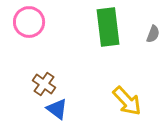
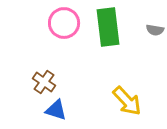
pink circle: moved 35 px right, 1 px down
gray semicircle: moved 2 px right, 4 px up; rotated 78 degrees clockwise
brown cross: moved 2 px up
blue triangle: moved 1 px left, 1 px down; rotated 20 degrees counterclockwise
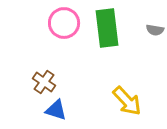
green rectangle: moved 1 px left, 1 px down
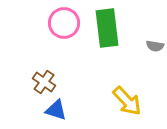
gray semicircle: moved 16 px down
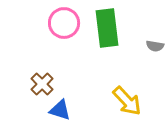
brown cross: moved 2 px left, 2 px down; rotated 10 degrees clockwise
blue triangle: moved 4 px right
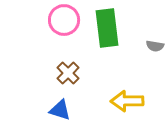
pink circle: moved 3 px up
brown cross: moved 26 px right, 11 px up
yellow arrow: rotated 132 degrees clockwise
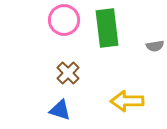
gray semicircle: rotated 18 degrees counterclockwise
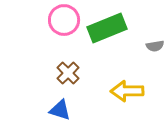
green rectangle: rotated 75 degrees clockwise
yellow arrow: moved 10 px up
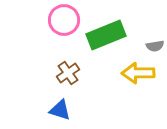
green rectangle: moved 1 px left, 7 px down
brown cross: rotated 10 degrees clockwise
yellow arrow: moved 11 px right, 18 px up
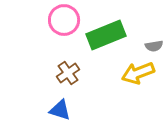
gray semicircle: moved 1 px left
yellow arrow: rotated 20 degrees counterclockwise
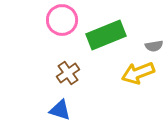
pink circle: moved 2 px left
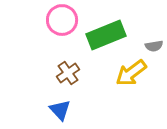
yellow arrow: moved 7 px left; rotated 16 degrees counterclockwise
blue triangle: rotated 30 degrees clockwise
